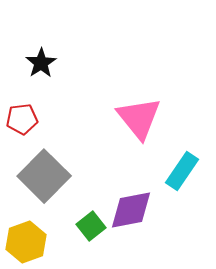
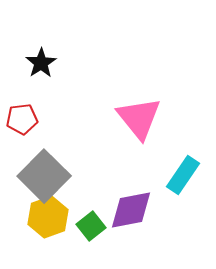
cyan rectangle: moved 1 px right, 4 px down
yellow hexagon: moved 22 px right, 25 px up
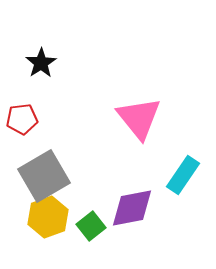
gray square: rotated 15 degrees clockwise
purple diamond: moved 1 px right, 2 px up
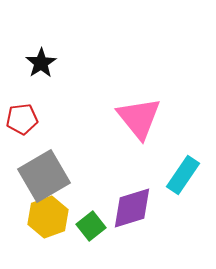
purple diamond: rotated 6 degrees counterclockwise
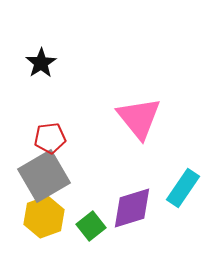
red pentagon: moved 28 px right, 19 px down
cyan rectangle: moved 13 px down
yellow hexagon: moved 4 px left
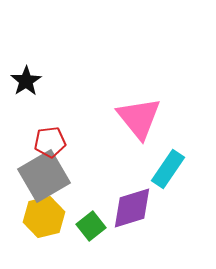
black star: moved 15 px left, 18 px down
red pentagon: moved 4 px down
cyan rectangle: moved 15 px left, 19 px up
yellow hexagon: rotated 6 degrees clockwise
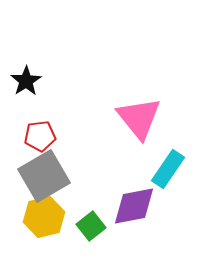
red pentagon: moved 10 px left, 6 px up
purple diamond: moved 2 px right, 2 px up; rotated 6 degrees clockwise
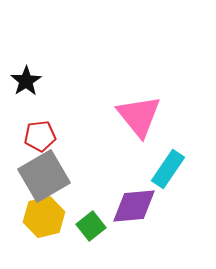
pink triangle: moved 2 px up
purple diamond: rotated 6 degrees clockwise
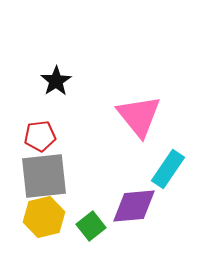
black star: moved 30 px right
gray square: rotated 24 degrees clockwise
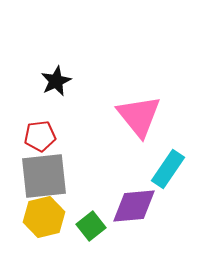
black star: rotated 8 degrees clockwise
